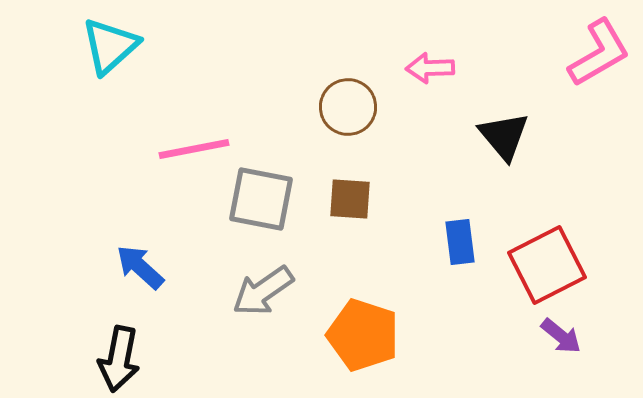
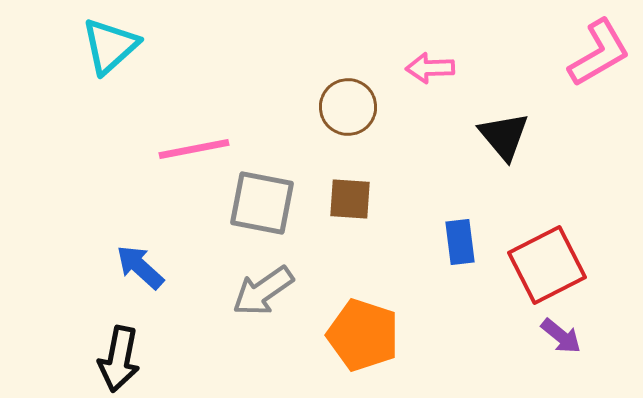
gray square: moved 1 px right, 4 px down
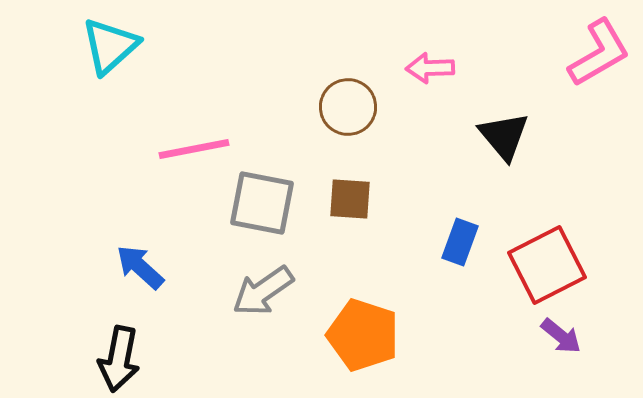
blue rectangle: rotated 27 degrees clockwise
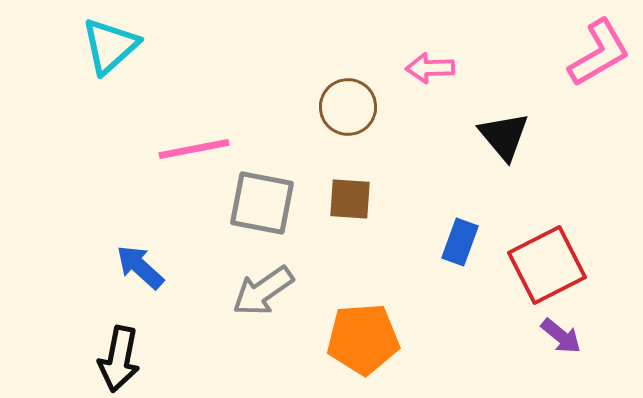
orange pentagon: moved 4 px down; rotated 22 degrees counterclockwise
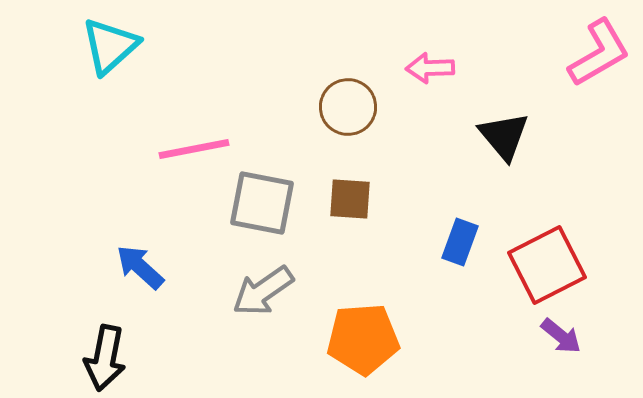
black arrow: moved 14 px left, 1 px up
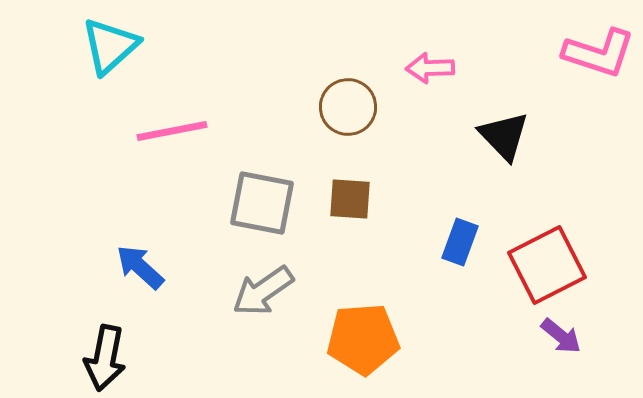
pink L-shape: rotated 48 degrees clockwise
black triangle: rotated 4 degrees counterclockwise
pink line: moved 22 px left, 18 px up
